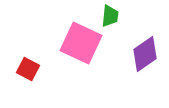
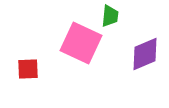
purple diamond: rotated 12 degrees clockwise
red square: rotated 30 degrees counterclockwise
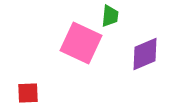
red square: moved 24 px down
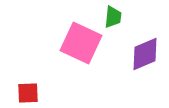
green trapezoid: moved 3 px right, 1 px down
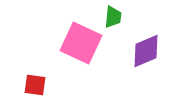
purple diamond: moved 1 px right, 3 px up
red square: moved 7 px right, 8 px up; rotated 10 degrees clockwise
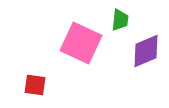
green trapezoid: moved 7 px right, 3 px down
